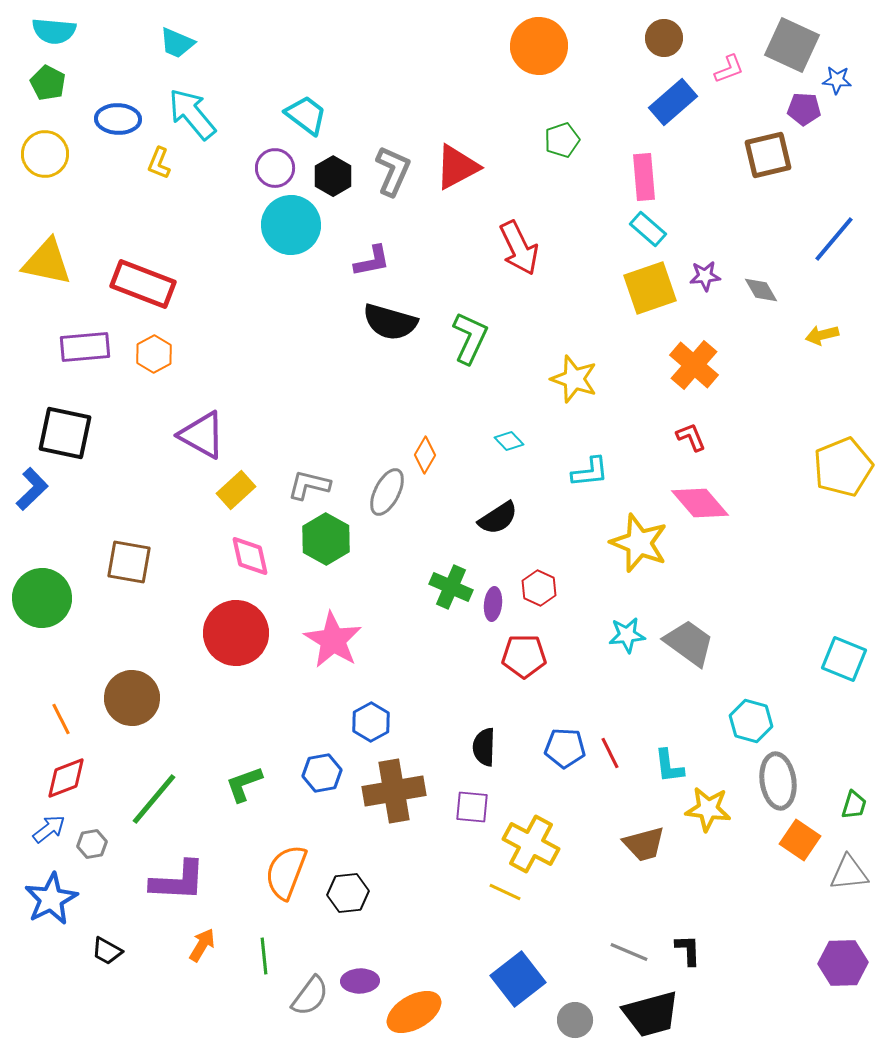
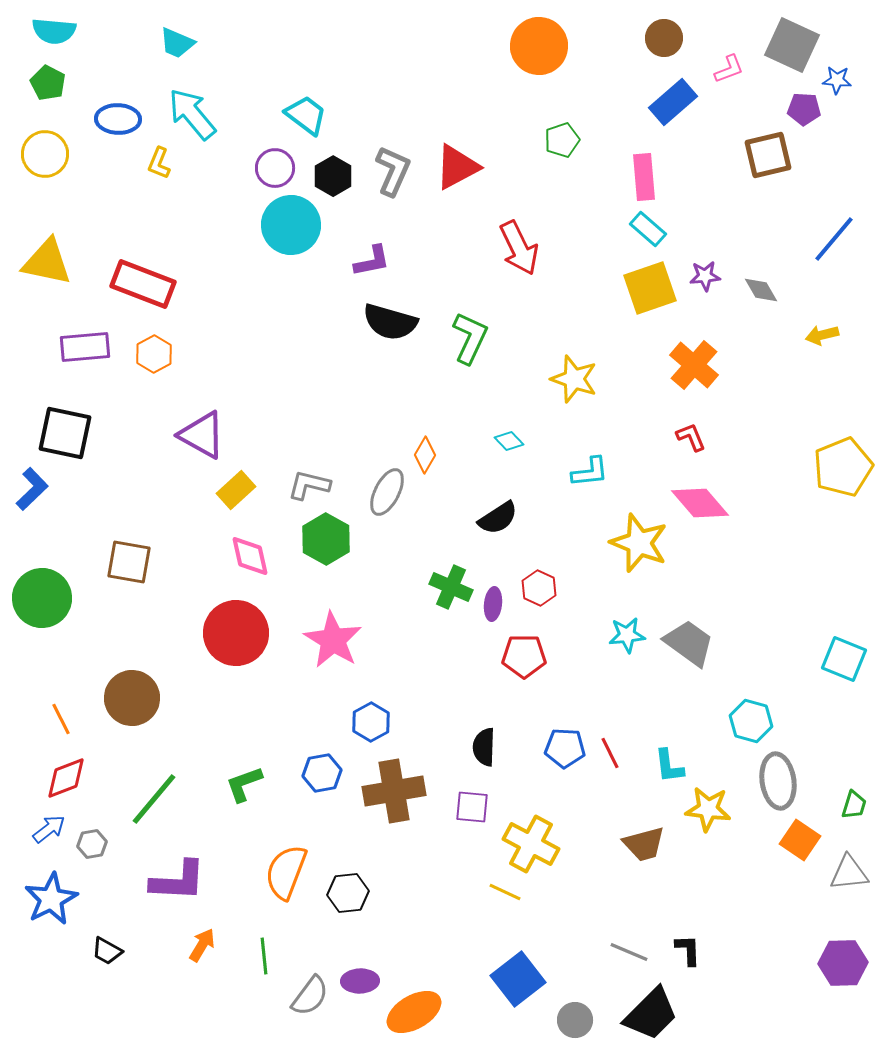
black trapezoid at (651, 1014): rotated 30 degrees counterclockwise
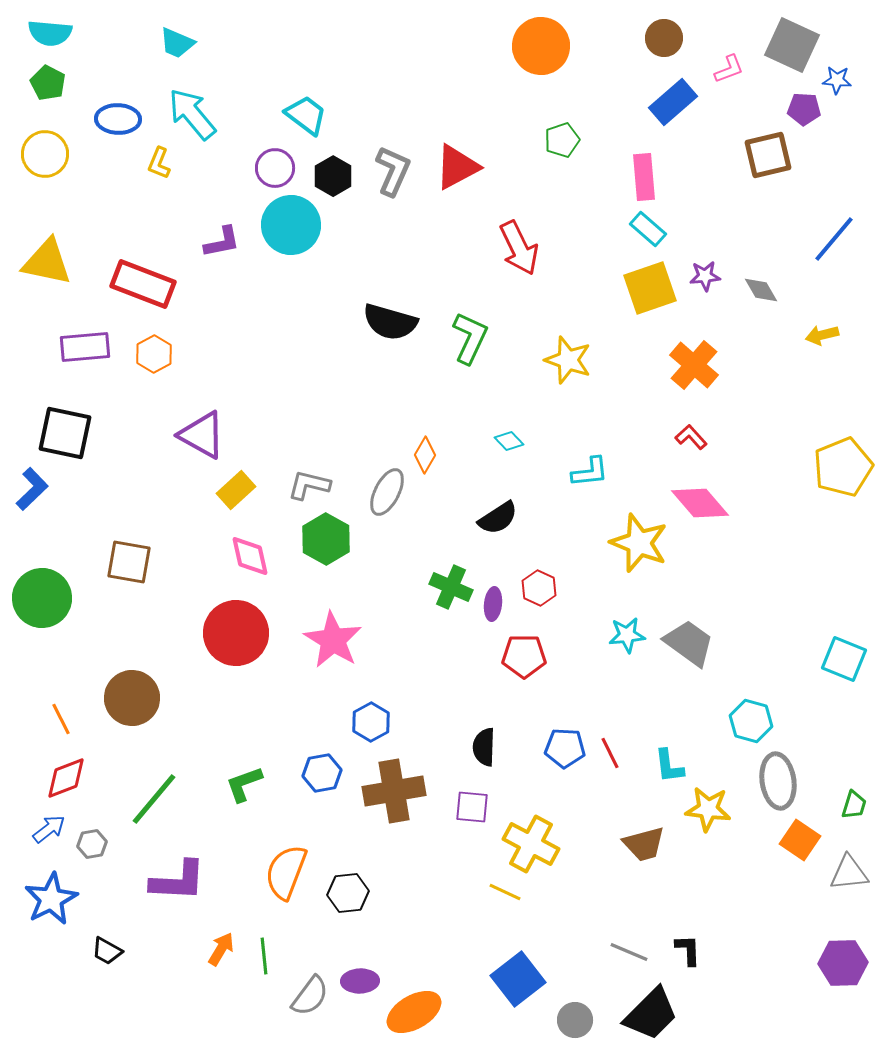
cyan semicircle at (54, 31): moved 4 px left, 2 px down
orange circle at (539, 46): moved 2 px right
purple L-shape at (372, 261): moved 150 px left, 19 px up
yellow star at (574, 379): moved 6 px left, 19 px up
red L-shape at (691, 437): rotated 20 degrees counterclockwise
orange arrow at (202, 945): moved 19 px right, 4 px down
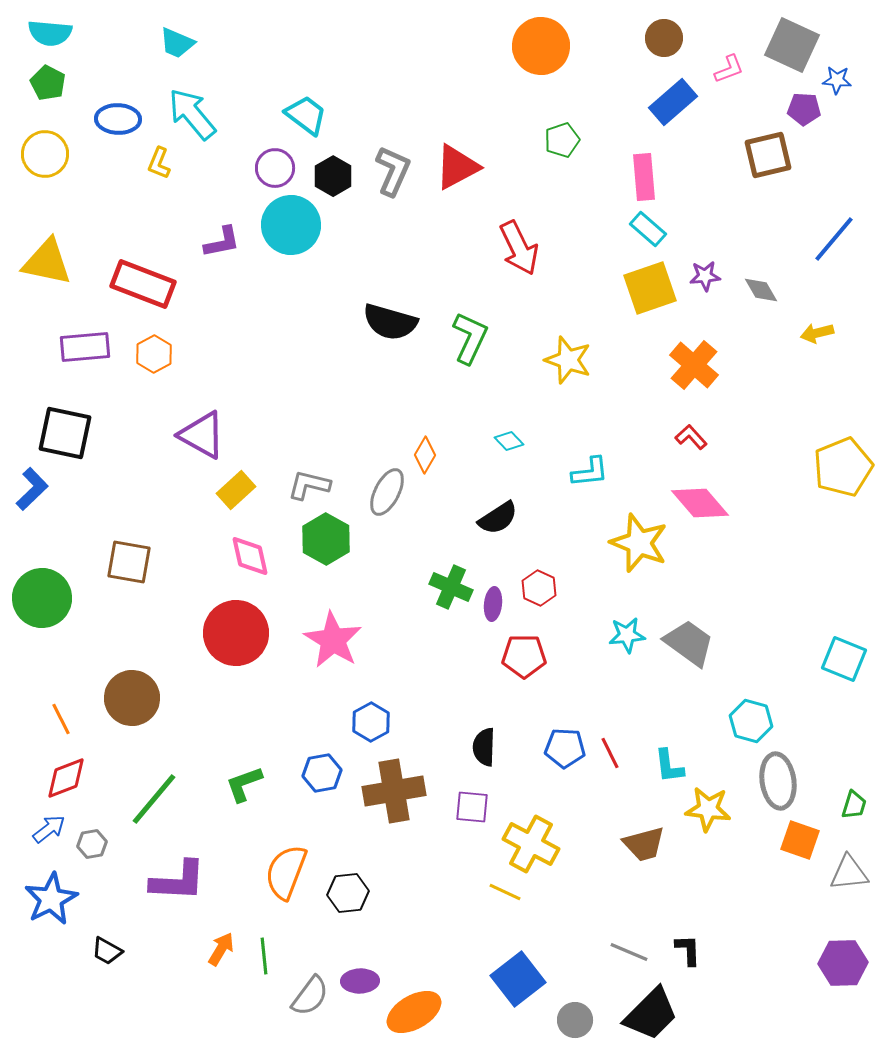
yellow arrow at (822, 335): moved 5 px left, 2 px up
orange square at (800, 840): rotated 15 degrees counterclockwise
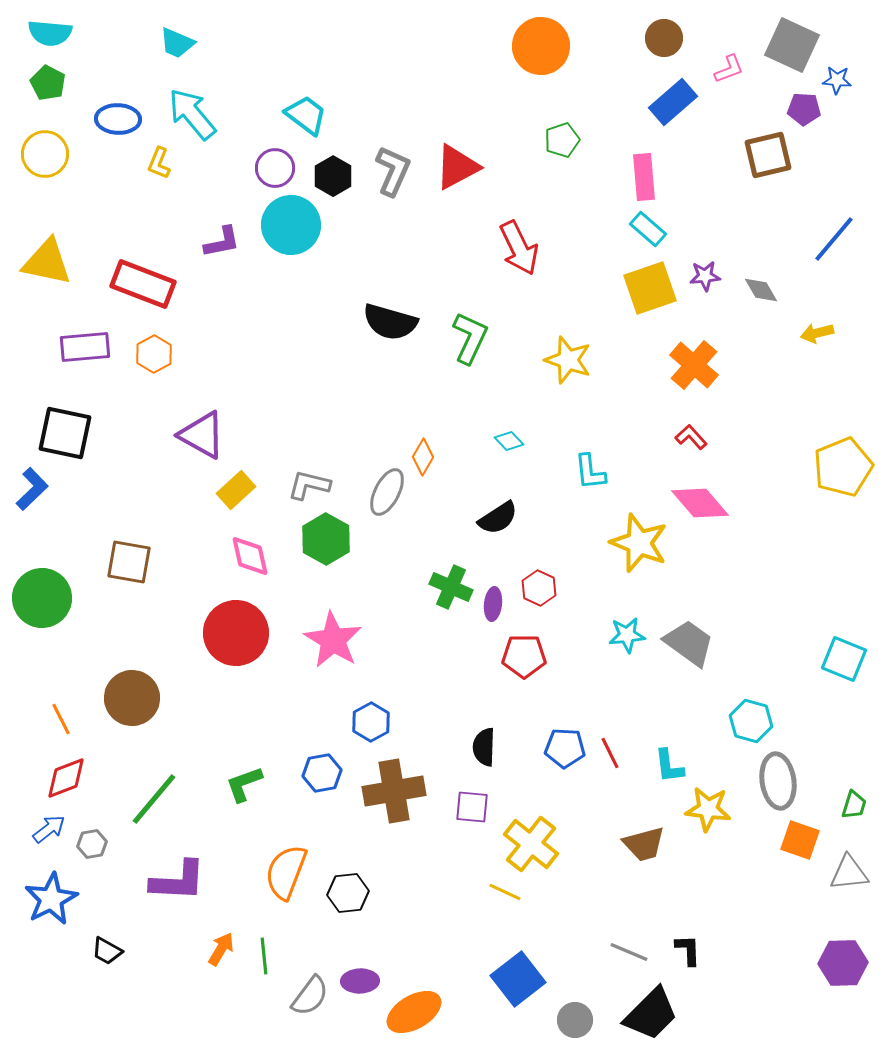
orange diamond at (425, 455): moved 2 px left, 2 px down
cyan L-shape at (590, 472): rotated 90 degrees clockwise
yellow cross at (531, 844): rotated 10 degrees clockwise
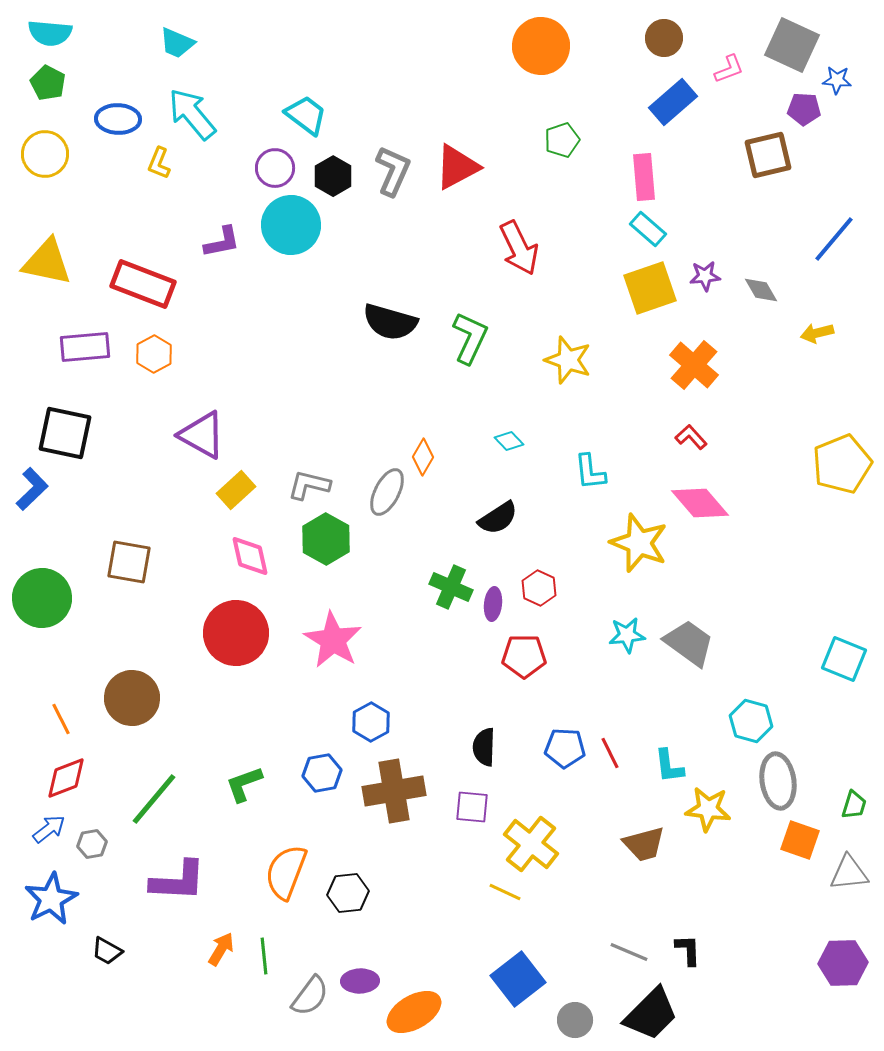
yellow pentagon at (843, 467): moved 1 px left, 3 px up
